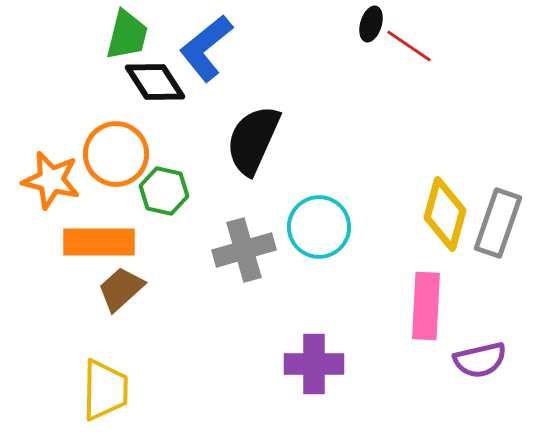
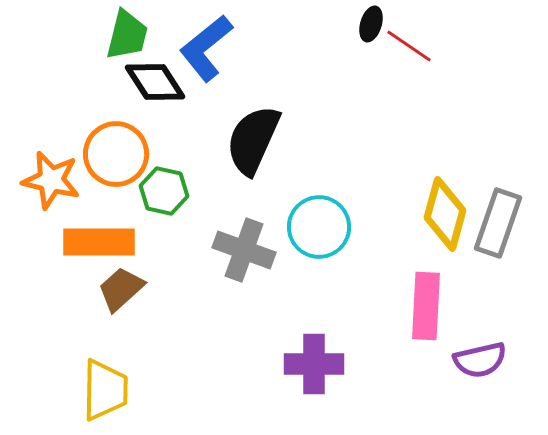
gray cross: rotated 36 degrees clockwise
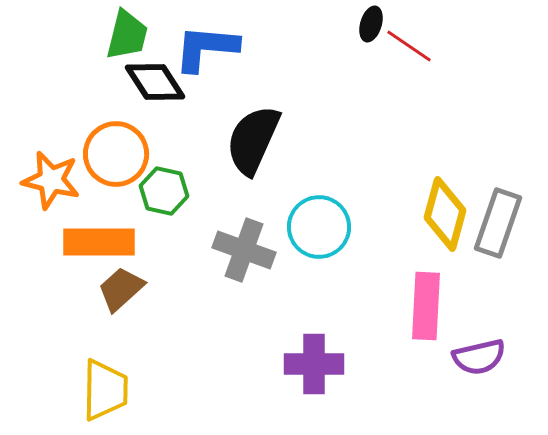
blue L-shape: rotated 44 degrees clockwise
purple semicircle: moved 1 px left, 3 px up
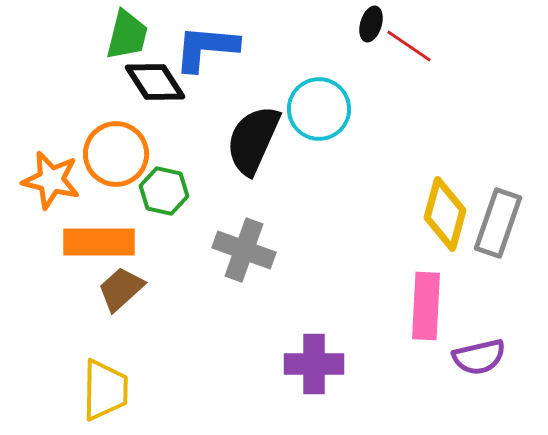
cyan circle: moved 118 px up
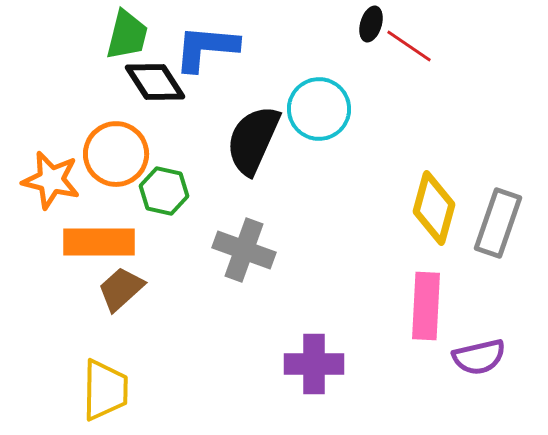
yellow diamond: moved 11 px left, 6 px up
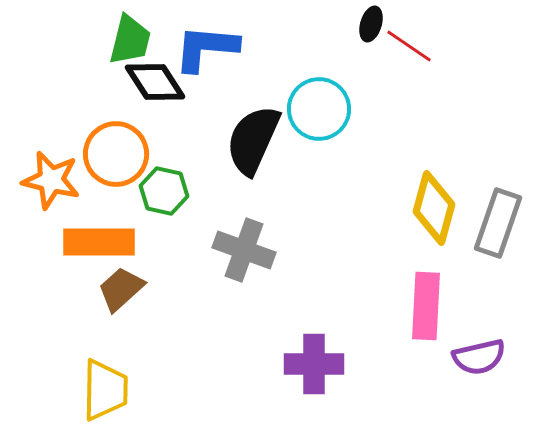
green trapezoid: moved 3 px right, 5 px down
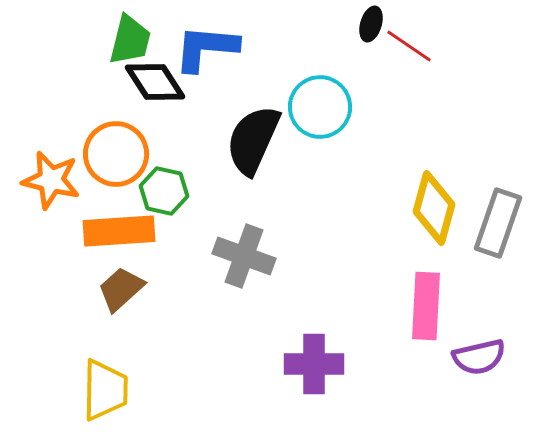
cyan circle: moved 1 px right, 2 px up
orange rectangle: moved 20 px right, 11 px up; rotated 4 degrees counterclockwise
gray cross: moved 6 px down
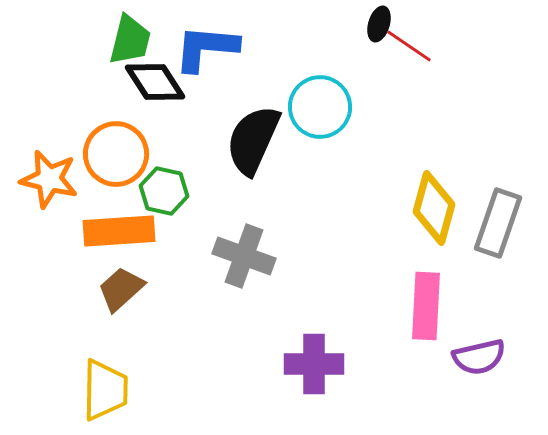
black ellipse: moved 8 px right
orange star: moved 2 px left, 1 px up
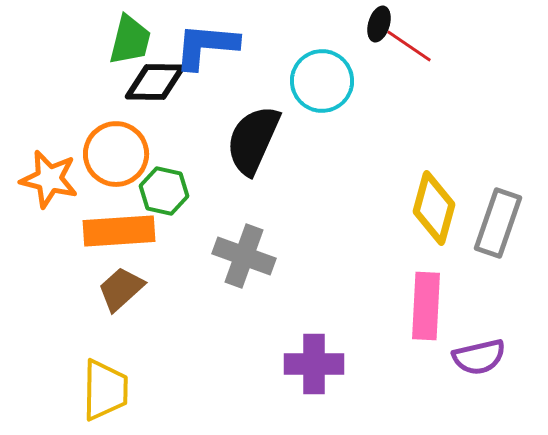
blue L-shape: moved 2 px up
black diamond: rotated 56 degrees counterclockwise
cyan circle: moved 2 px right, 26 px up
